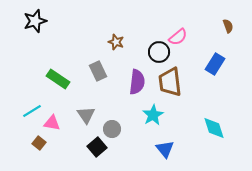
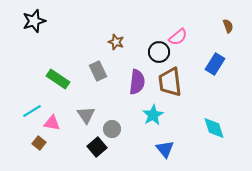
black star: moved 1 px left
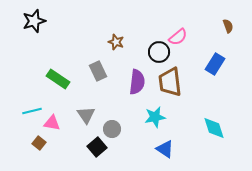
cyan line: rotated 18 degrees clockwise
cyan star: moved 2 px right, 2 px down; rotated 20 degrees clockwise
blue triangle: rotated 18 degrees counterclockwise
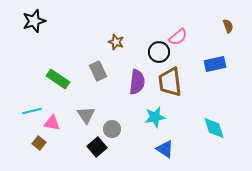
blue rectangle: rotated 45 degrees clockwise
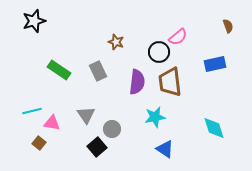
green rectangle: moved 1 px right, 9 px up
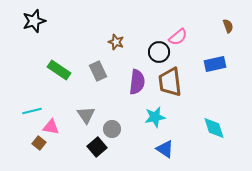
pink triangle: moved 1 px left, 4 px down
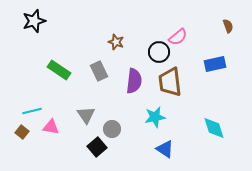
gray rectangle: moved 1 px right
purple semicircle: moved 3 px left, 1 px up
brown square: moved 17 px left, 11 px up
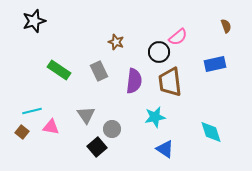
brown semicircle: moved 2 px left
cyan diamond: moved 3 px left, 4 px down
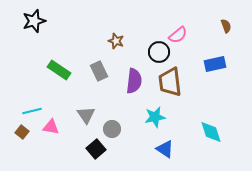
pink semicircle: moved 2 px up
brown star: moved 1 px up
black square: moved 1 px left, 2 px down
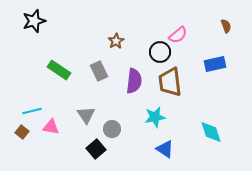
brown star: rotated 21 degrees clockwise
black circle: moved 1 px right
